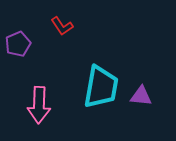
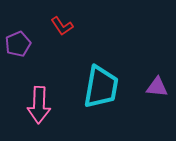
purple triangle: moved 16 px right, 9 px up
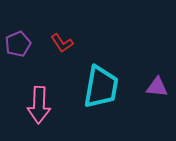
red L-shape: moved 17 px down
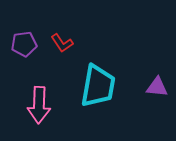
purple pentagon: moved 6 px right; rotated 15 degrees clockwise
cyan trapezoid: moved 3 px left, 1 px up
